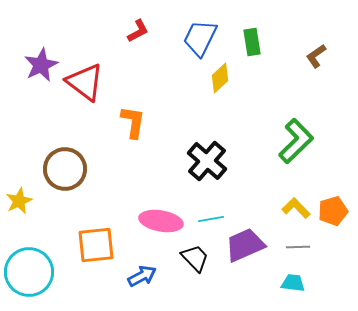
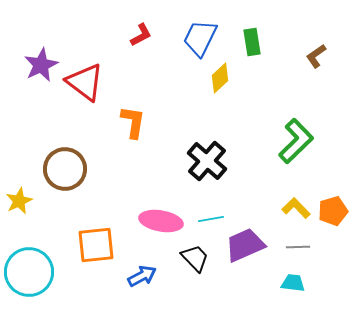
red L-shape: moved 3 px right, 4 px down
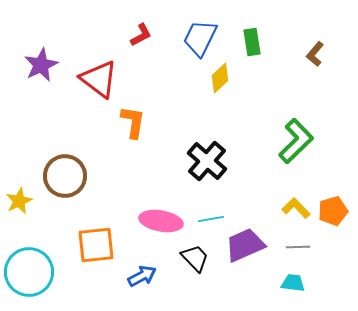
brown L-shape: moved 1 px left, 2 px up; rotated 15 degrees counterclockwise
red triangle: moved 14 px right, 3 px up
brown circle: moved 7 px down
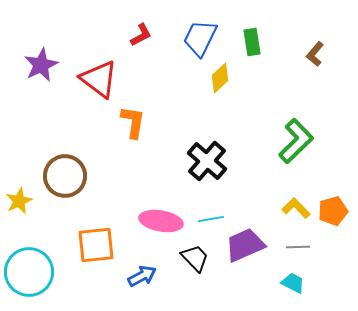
cyan trapezoid: rotated 20 degrees clockwise
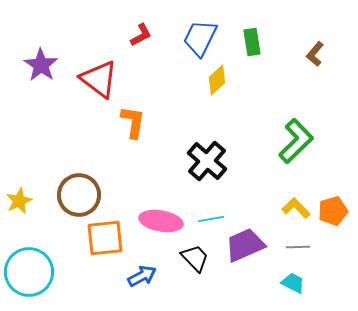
purple star: rotated 12 degrees counterclockwise
yellow diamond: moved 3 px left, 2 px down
brown circle: moved 14 px right, 19 px down
orange square: moved 9 px right, 7 px up
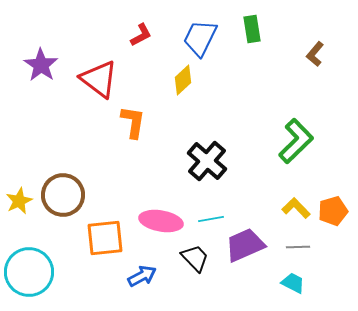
green rectangle: moved 13 px up
yellow diamond: moved 34 px left
brown circle: moved 16 px left
